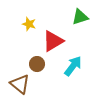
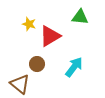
green triangle: rotated 24 degrees clockwise
red triangle: moved 3 px left, 5 px up
cyan arrow: moved 1 px right, 1 px down
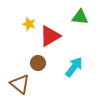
brown circle: moved 1 px right, 1 px up
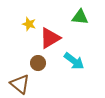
red triangle: moved 2 px down
cyan arrow: moved 6 px up; rotated 90 degrees clockwise
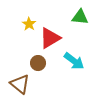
yellow star: rotated 16 degrees clockwise
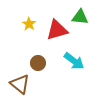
red triangle: moved 7 px right, 8 px up; rotated 15 degrees clockwise
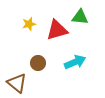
yellow star: rotated 24 degrees clockwise
cyan arrow: moved 1 px right, 1 px down; rotated 60 degrees counterclockwise
brown triangle: moved 3 px left, 1 px up
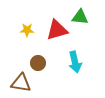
yellow star: moved 2 px left, 6 px down; rotated 16 degrees clockwise
cyan arrow: rotated 100 degrees clockwise
brown triangle: moved 4 px right; rotated 30 degrees counterclockwise
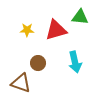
red triangle: moved 1 px left
brown triangle: rotated 10 degrees clockwise
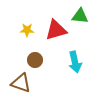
green triangle: moved 1 px up
brown circle: moved 3 px left, 3 px up
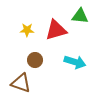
cyan arrow: rotated 60 degrees counterclockwise
